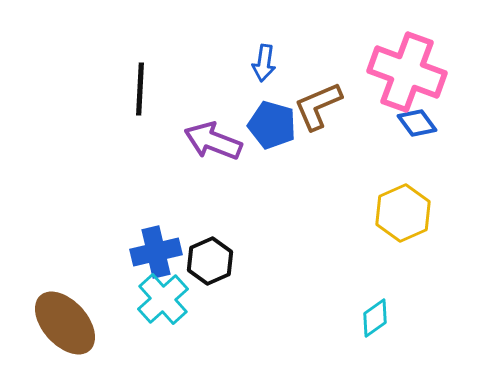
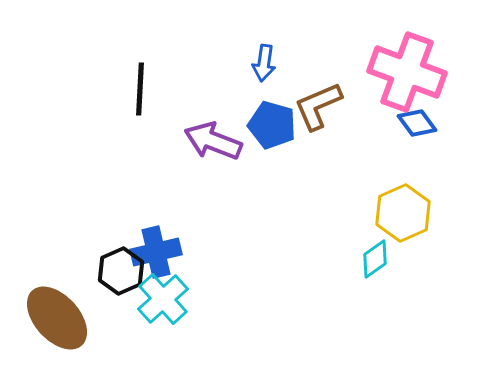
black hexagon: moved 89 px left, 10 px down
cyan diamond: moved 59 px up
brown ellipse: moved 8 px left, 5 px up
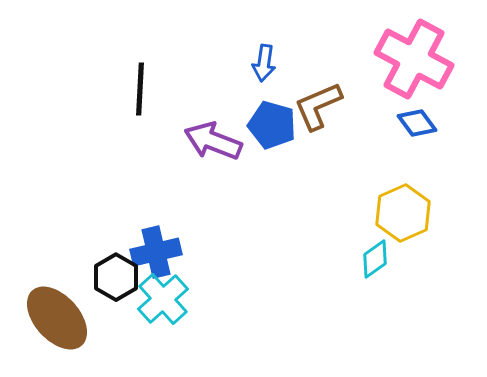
pink cross: moved 7 px right, 13 px up; rotated 8 degrees clockwise
black hexagon: moved 5 px left, 6 px down; rotated 6 degrees counterclockwise
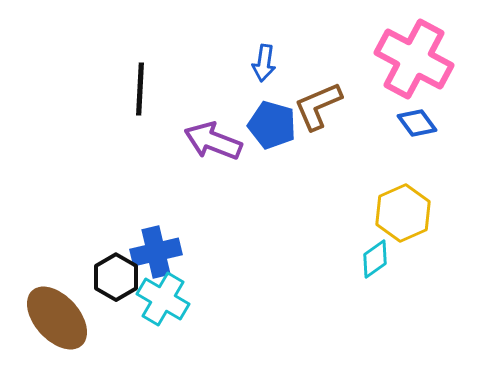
cyan cross: rotated 18 degrees counterclockwise
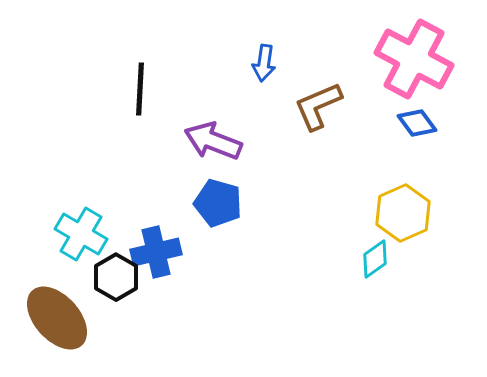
blue pentagon: moved 54 px left, 78 px down
cyan cross: moved 82 px left, 65 px up
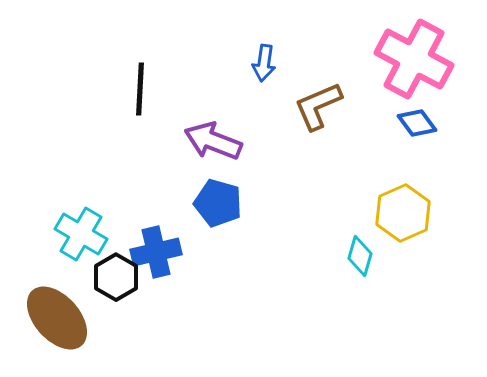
cyan diamond: moved 15 px left, 3 px up; rotated 39 degrees counterclockwise
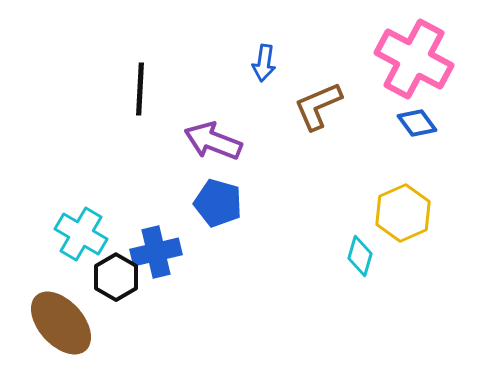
brown ellipse: moved 4 px right, 5 px down
